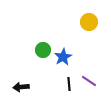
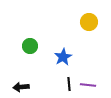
green circle: moved 13 px left, 4 px up
purple line: moved 1 px left, 4 px down; rotated 28 degrees counterclockwise
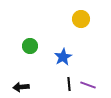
yellow circle: moved 8 px left, 3 px up
purple line: rotated 14 degrees clockwise
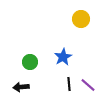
green circle: moved 16 px down
purple line: rotated 21 degrees clockwise
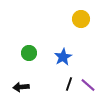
green circle: moved 1 px left, 9 px up
black line: rotated 24 degrees clockwise
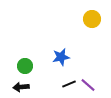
yellow circle: moved 11 px right
green circle: moved 4 px left, 13 px down
blue star: moved 2 px left; rotated 18 degrees clockwise
black line: rotated 48 degrees clockwise
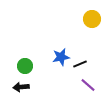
black line: moved 11 px right, 20 px up
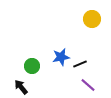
green circle: moved 7 px right
black arrow: rotated 56 degrees clockwise
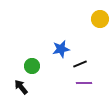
yellow circle: moved 8 px right
blue star: moved 8 px up
purple line: moved 4 px left, 2 px up; rotated 42 degrees counterclockwise
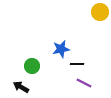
yellow circle: moved 7 px up
black line: moved 3 px left; rotated 24 degrees clockwise
purple line: rotated 28 degrees clockwise
black arrow: rotated 21 degrees counterclockwise
